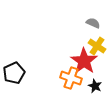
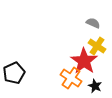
orange cross: rotated 15 degrees clockwise
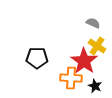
black pentagon: moved 23 px right, 15 px up; rotated 25 degrees clockwise
orange cross: rotated 30 degrees counterclockwise
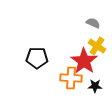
black star: rotated 24 degrees counterclockwise
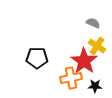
orange cross: rotated 15 degrees counterclockwise
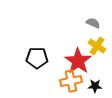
red star: moved 6 px left
orange cross: moved 3 px down
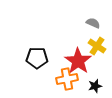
orange cross: moved 4 px left, 2 px up
black star: rotated 16 degrees counterclockwise
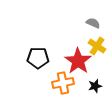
black pentagon: moved 1 px right
orange cross: moved 4 px left, 4 px down
